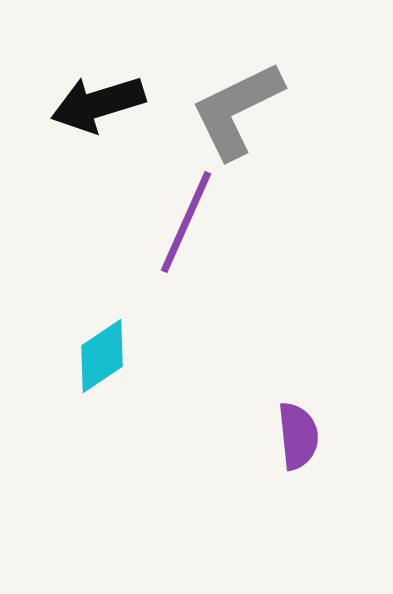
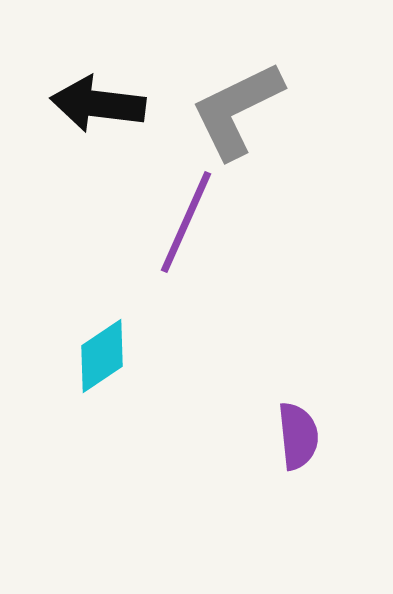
black arrow: rotated 24 degrees clockwise
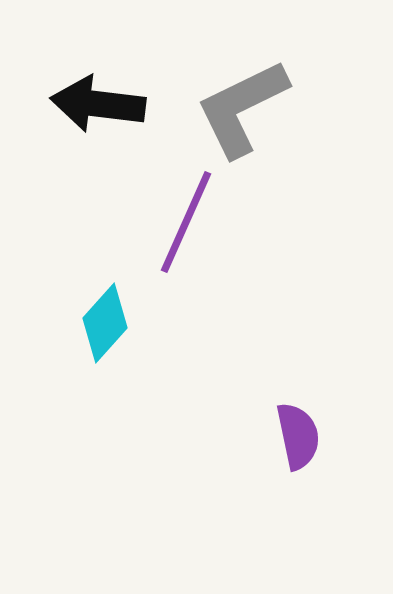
gray L-shape: moved 5 px right, 2 px up
cyan diamond: moved 3 px right, 33 px up; rotated 14 degrees counterclockwise
purple semicircle: rotated 6 degrees counterclockwise
